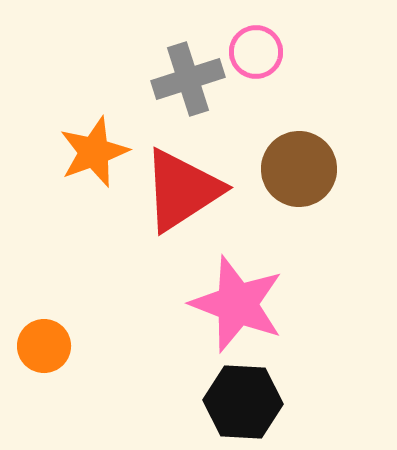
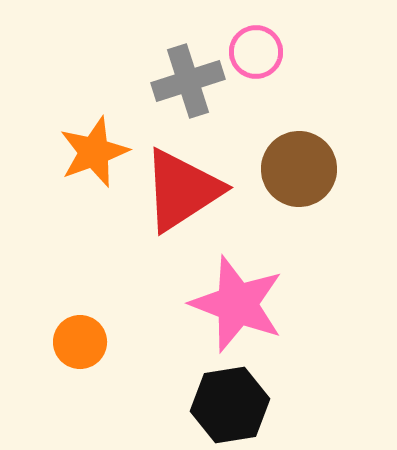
gray cross: moved 2 px down
orange circle: moved 36 px right, 4 px up
black hexagon: moved 13 px left, 3 px down; rotated 12 degrees counterclockwise
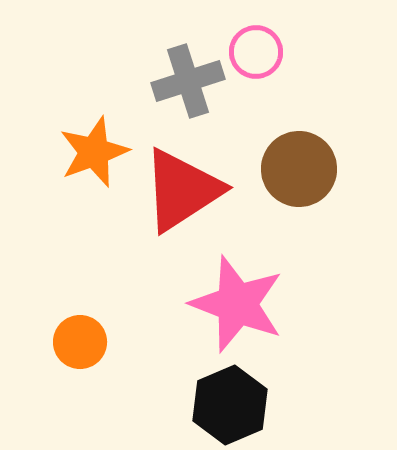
black hexagon: rotated 14 degrees counterclockwise
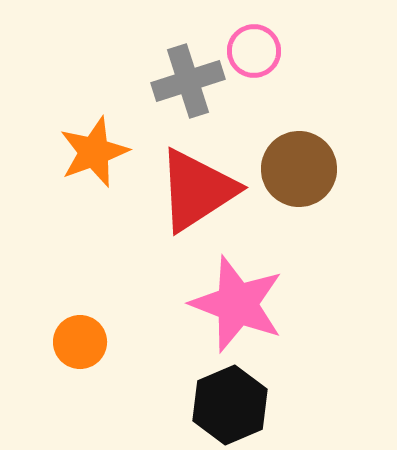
pink circle: moved 2 px left, 1 px up
red triangle: moved 15 px right
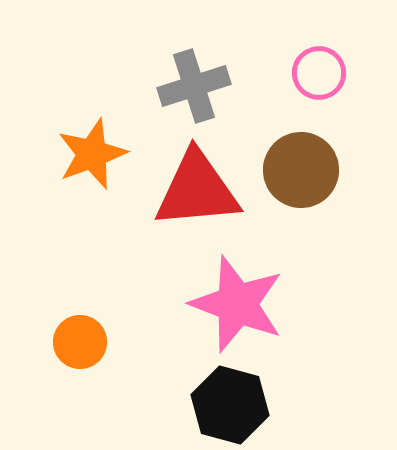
pink circle: moved 65 px right, 22 px down
gray cross: moved 6 px right, 5 px down
orange star: moved 2 px left, 2 px down
brown circle: moved 2 px right, 1 px down
red triangle: rotated 28 degrees clockwise
black hexagon: rotated 22 degrees counterclockwise
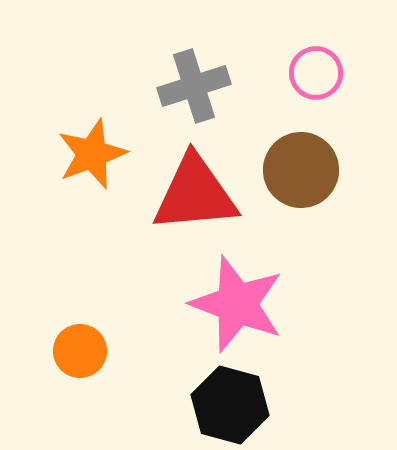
pink circle: moved 3 px left
red triangle: moved 2 px left, 4 px down
orange circle: moved 9 px down
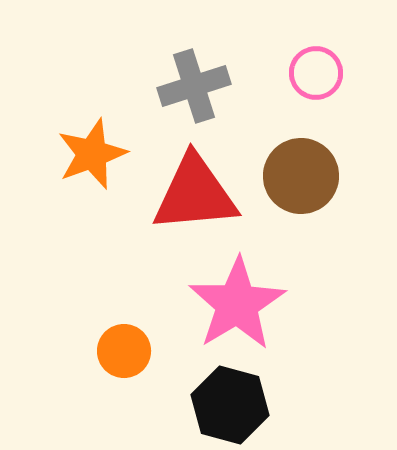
brown circle: moved 6 px down
pink star: rotated 20 degrees clockwise
orange circle: moved 44 px right
